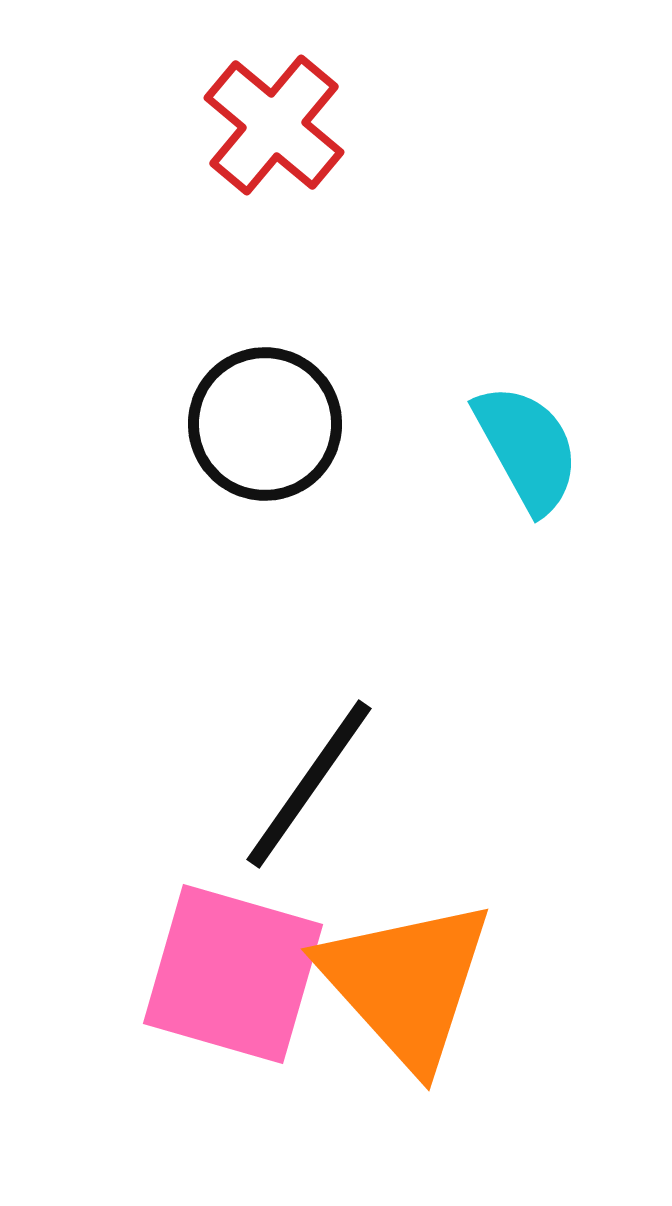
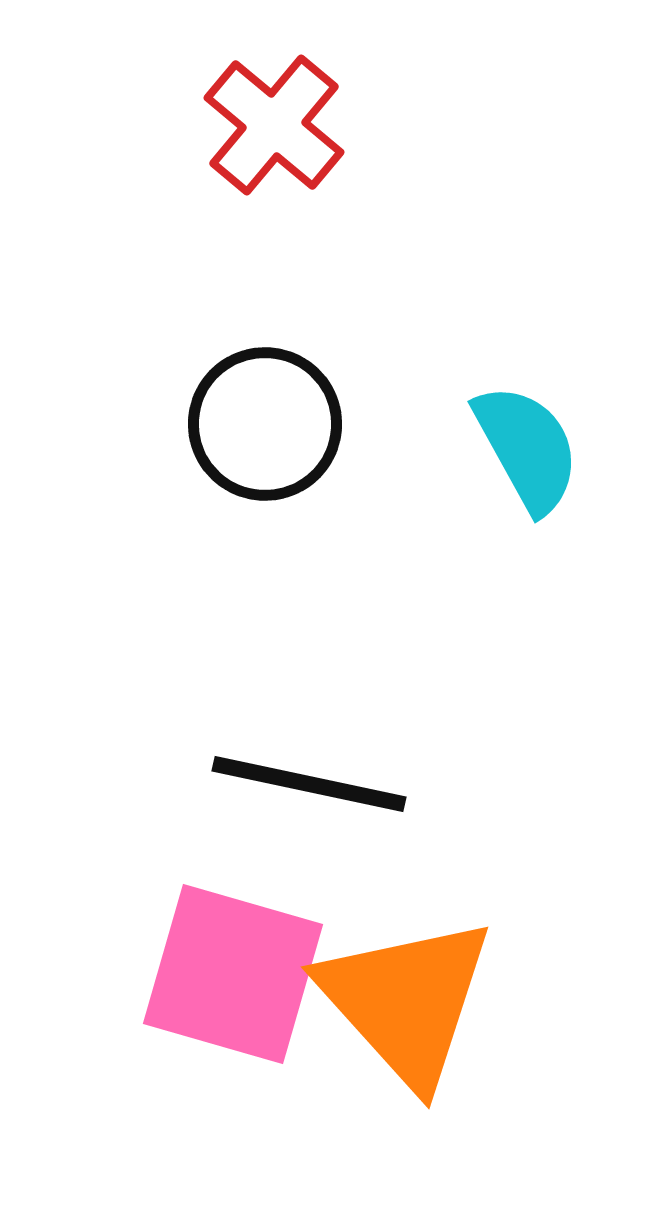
black line: rotated 67 degrees clockwise
orange triangle: moved 18 px down
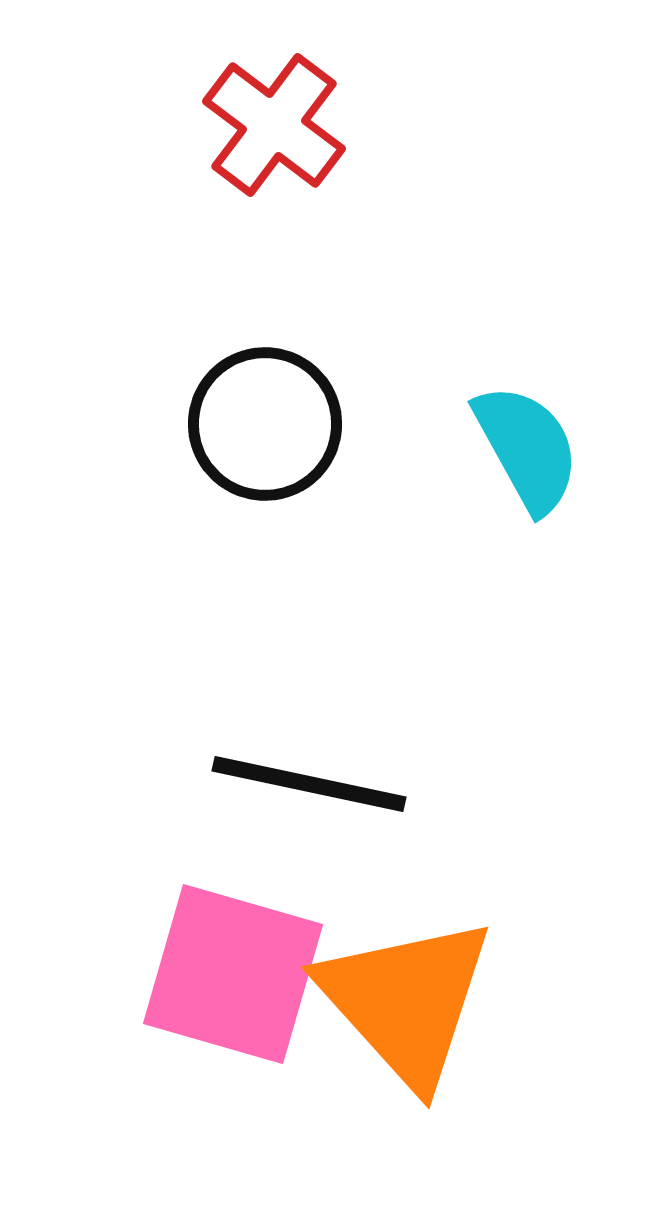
red cross: rotated 3 degrees counterclockwise
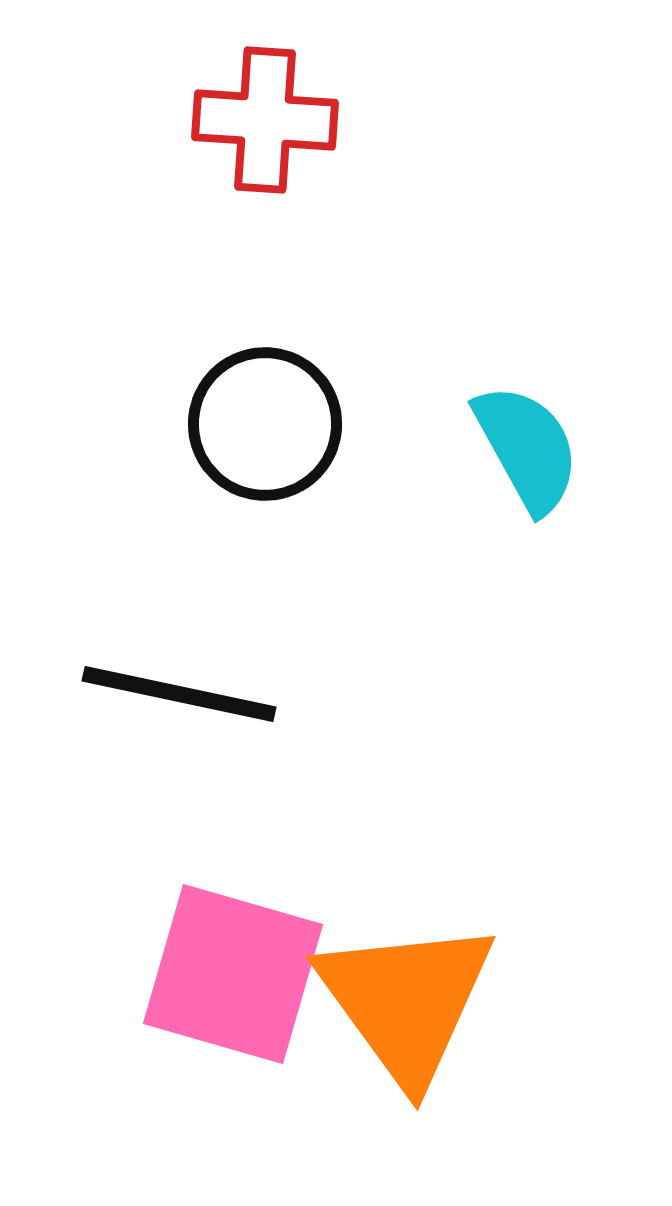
red cross: moved 9 px left, 5 px up; rotated 33 degrees counterclockwise
black line: moved 130 px left, 90 px up
orange triangle: rotated 6 degrees clockwise
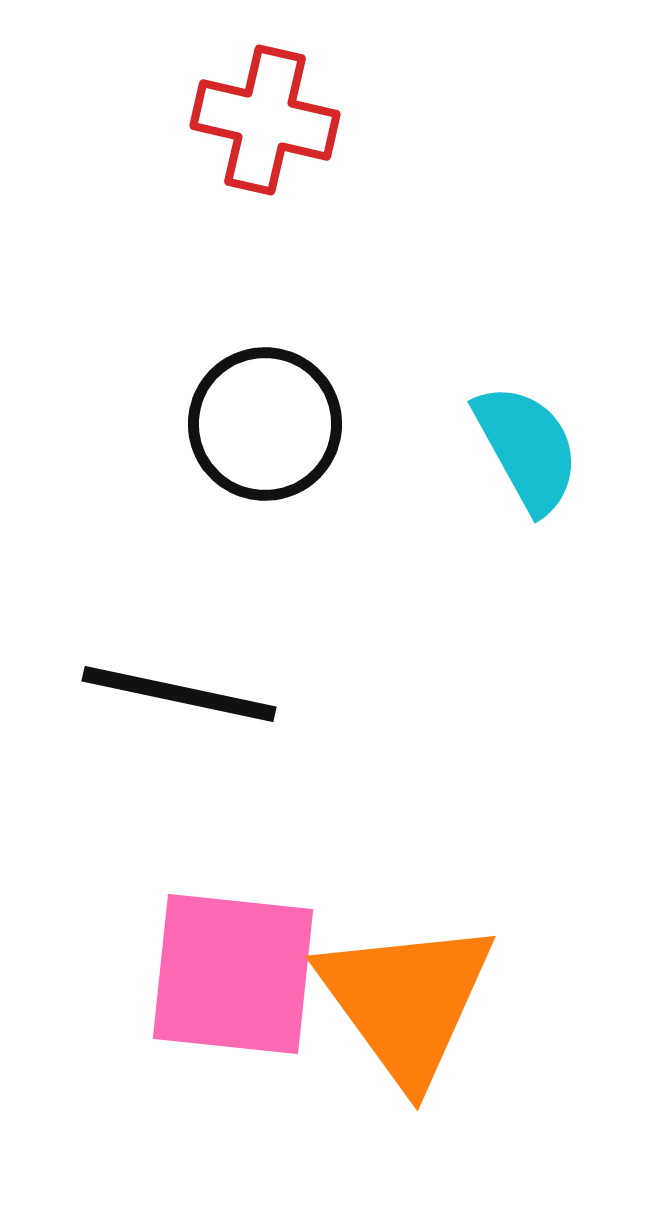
red cross: rotated 9 degrees clockwise
pink square: rotated 10 degrees counterclockwise
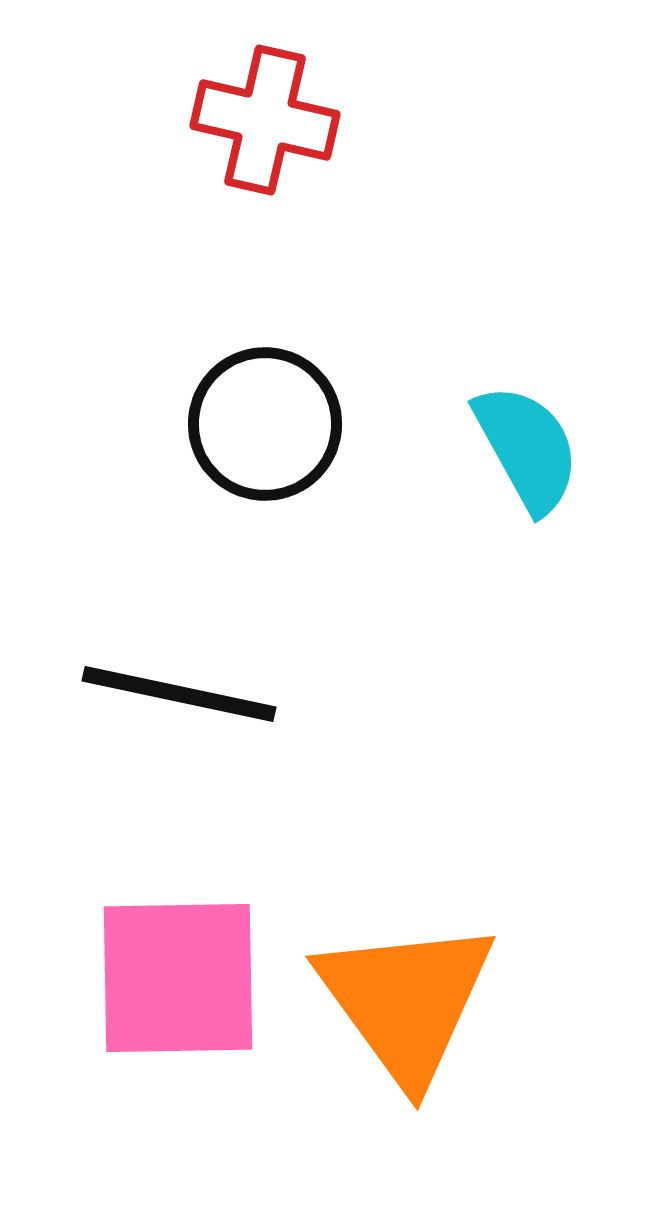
pink square: moved 55 px left, 4 px down; rotated 7 degrees counterclockwise
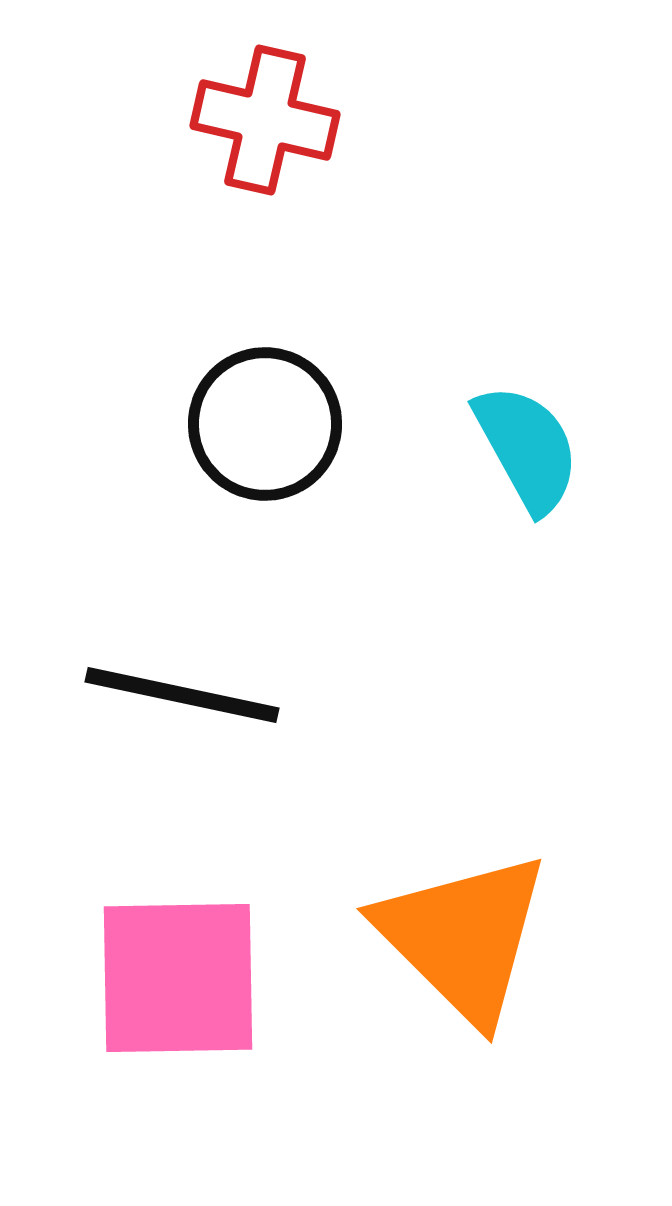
black line: moved 3 px right, 1 px down
orange triangle: moved 57 px right, 64 px up; rotated 9 degrees counterclockwise
